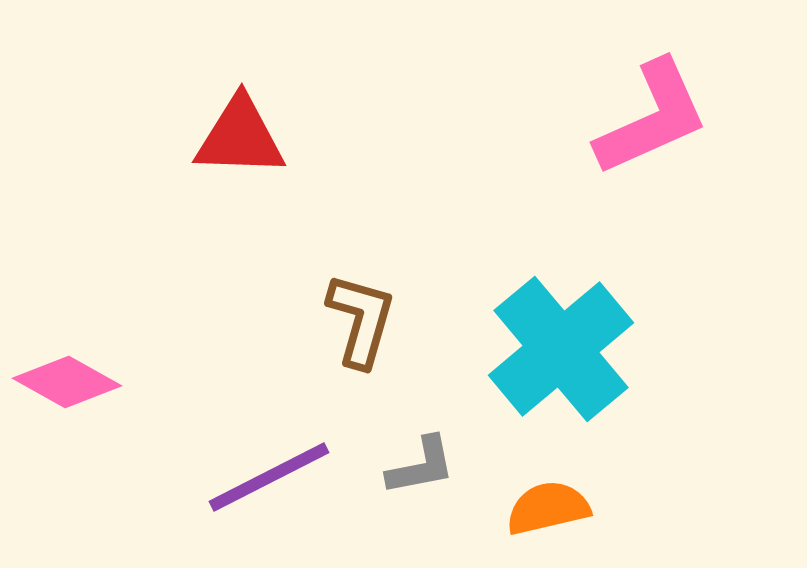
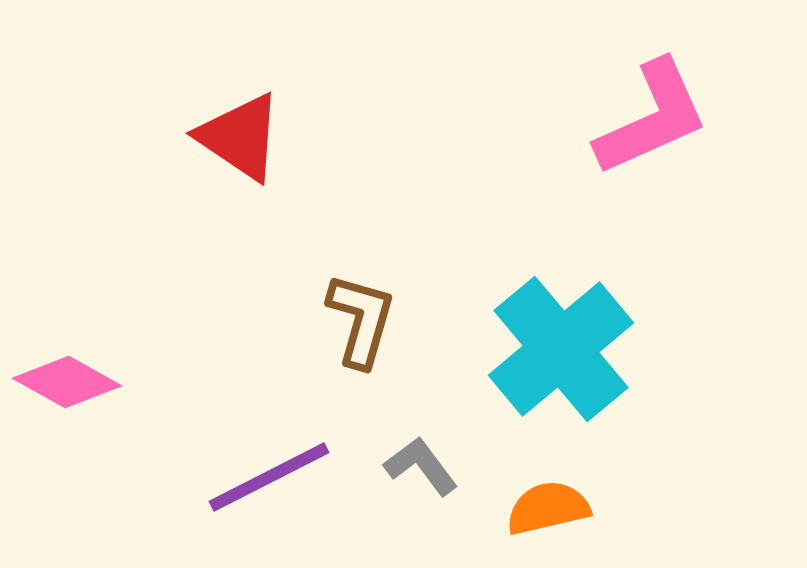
red triangle: rotated 32 degrees clockwise
gray L-shape: rotated 116 degrees counterclockwise
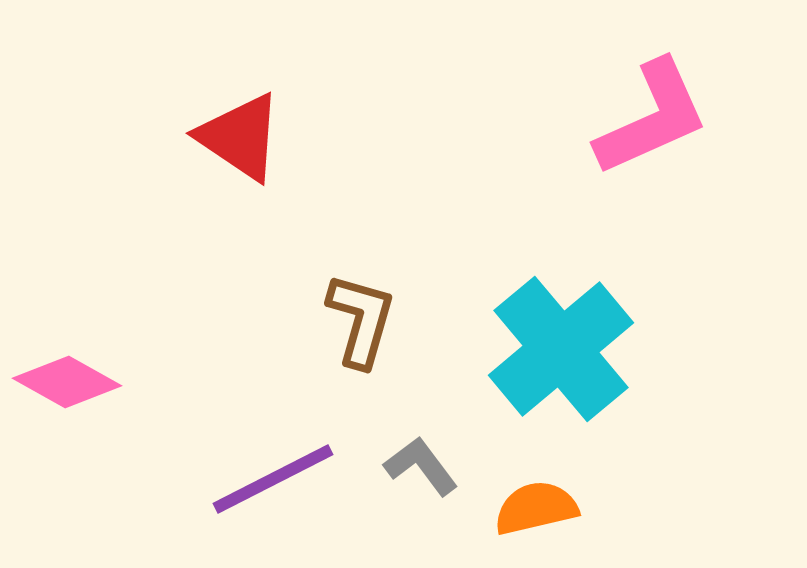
purple line: moved 4 px right, 2 px down
orange semicircle: moved 12 px left
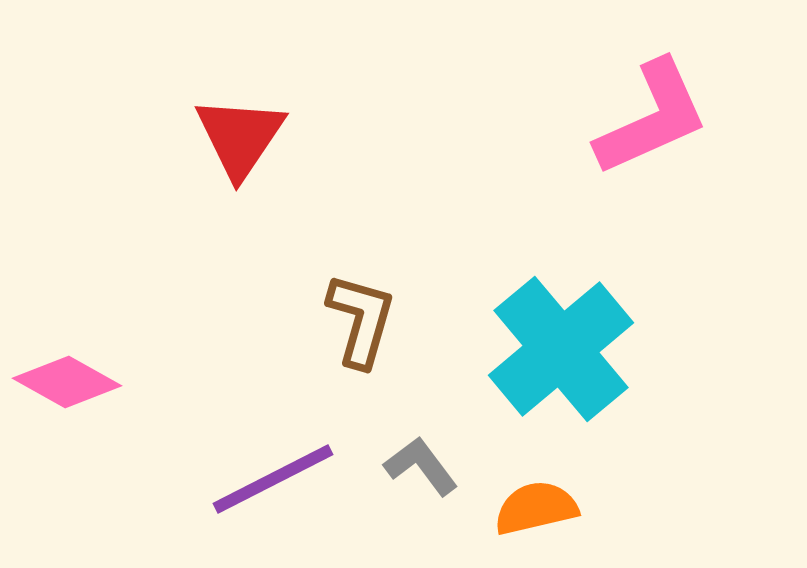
red triangle: rotated 30 degrees clockwise
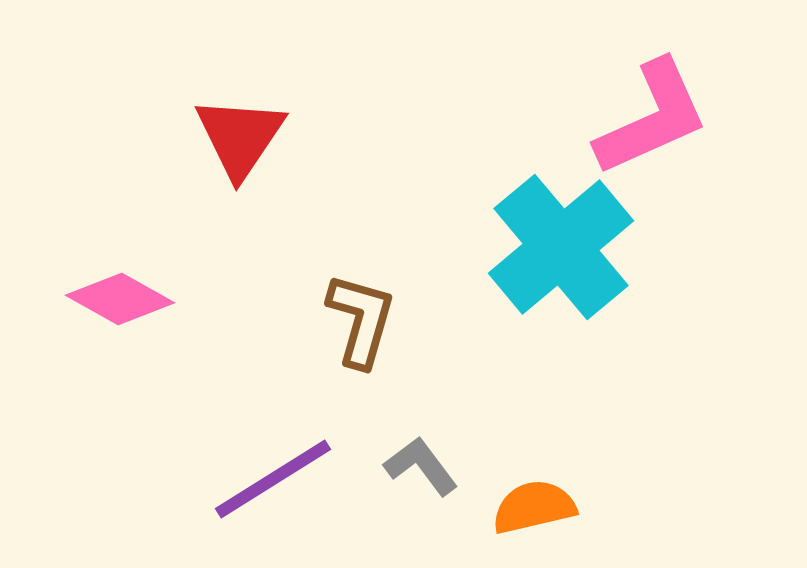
cyan cross: moved 102 px up
pink diamond: moved 53 px right, 83 px up
purple line: rotated 5 degrees counterclockwise
orange semicircle: moved 2 px left, 1 px up
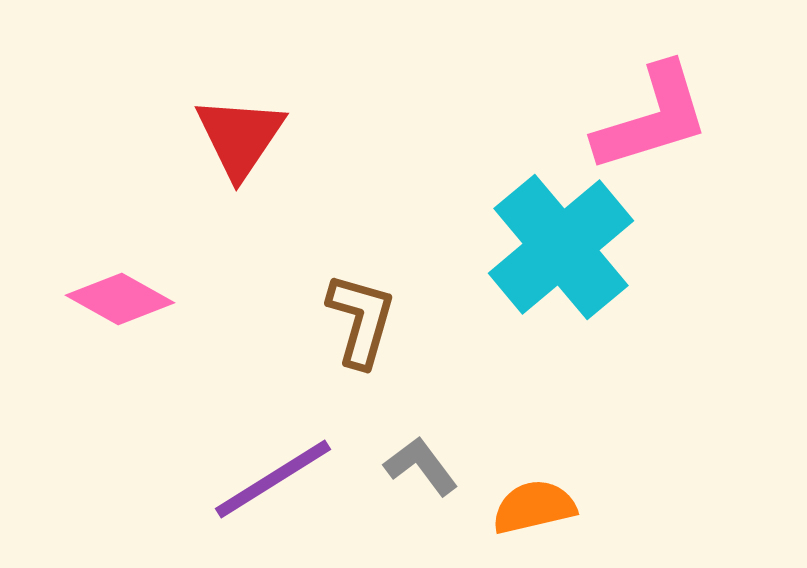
pink L-shape: rotated 7 degrees clockwise
